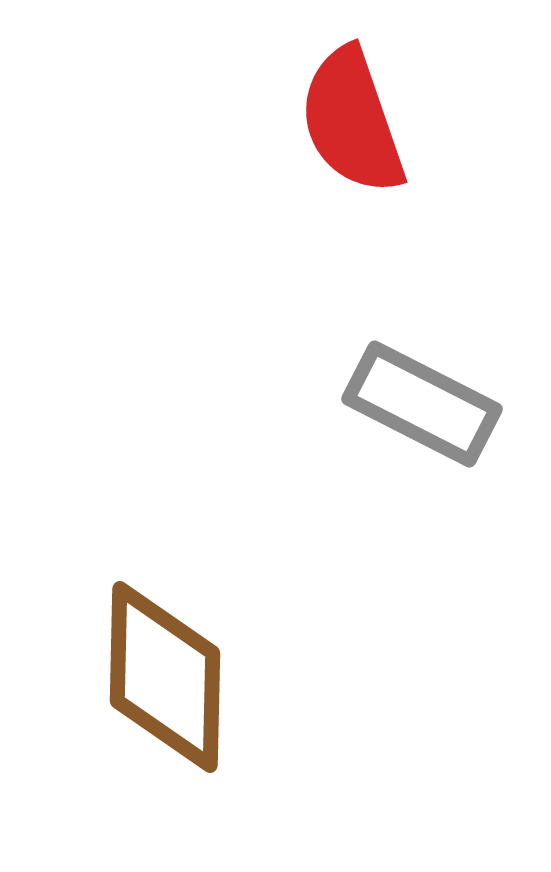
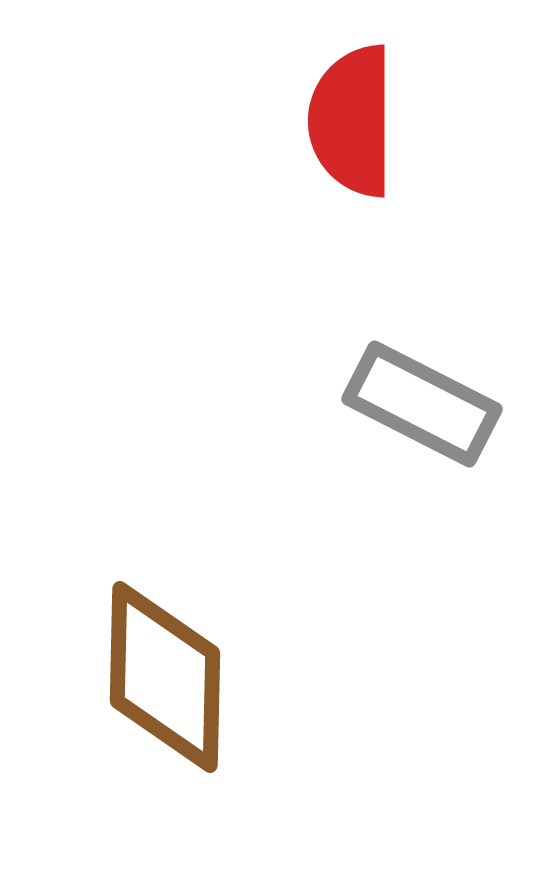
red semicircle: rotated 19 degrees clockwise
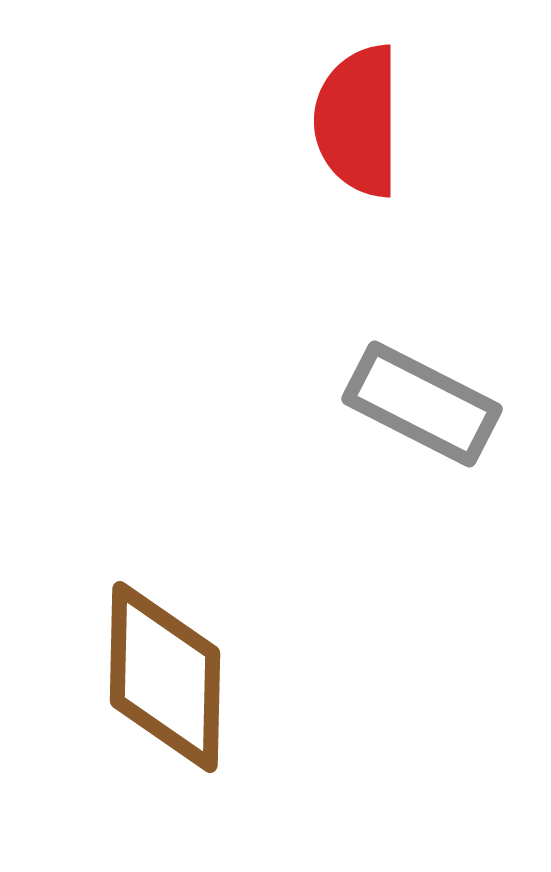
red semicircle: moved 6 px right
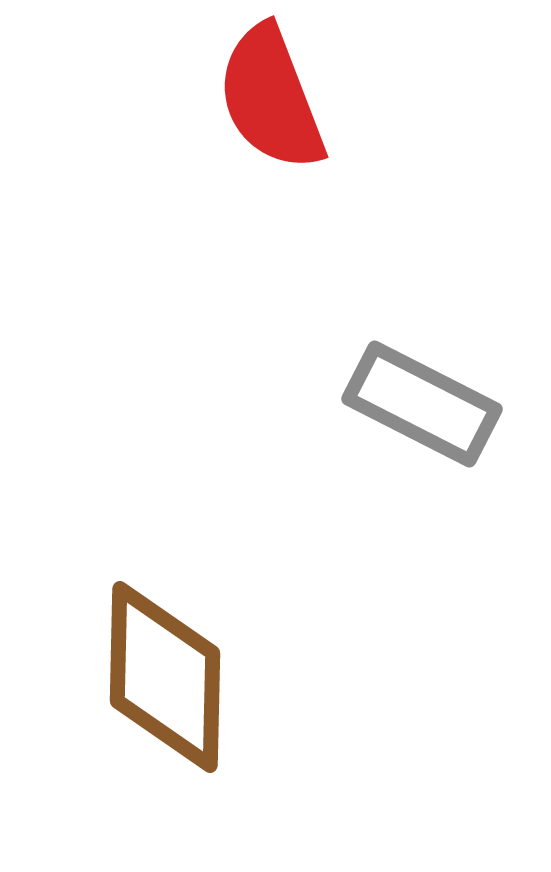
red semicircle: moved 87 px left, 23 px up; rotated 21 degrees counterclockwise
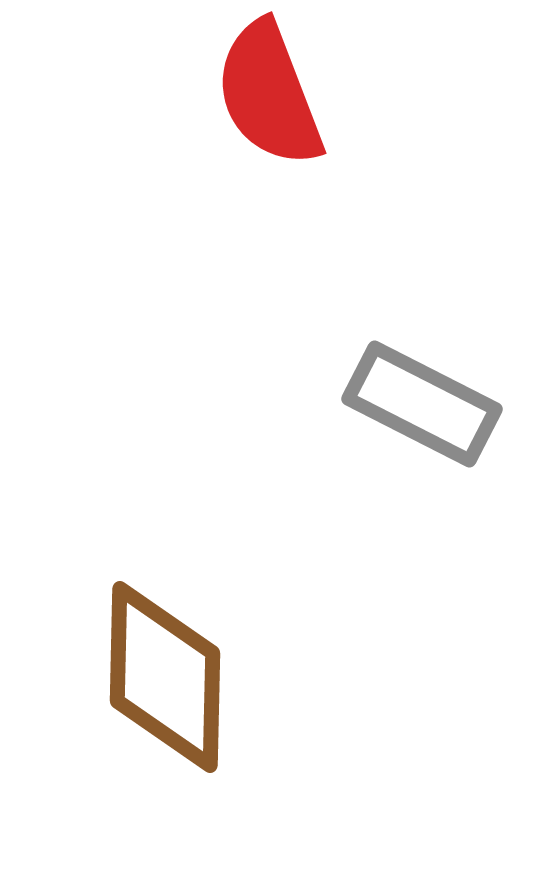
red semicircle: moved 2 px left, 4 px up
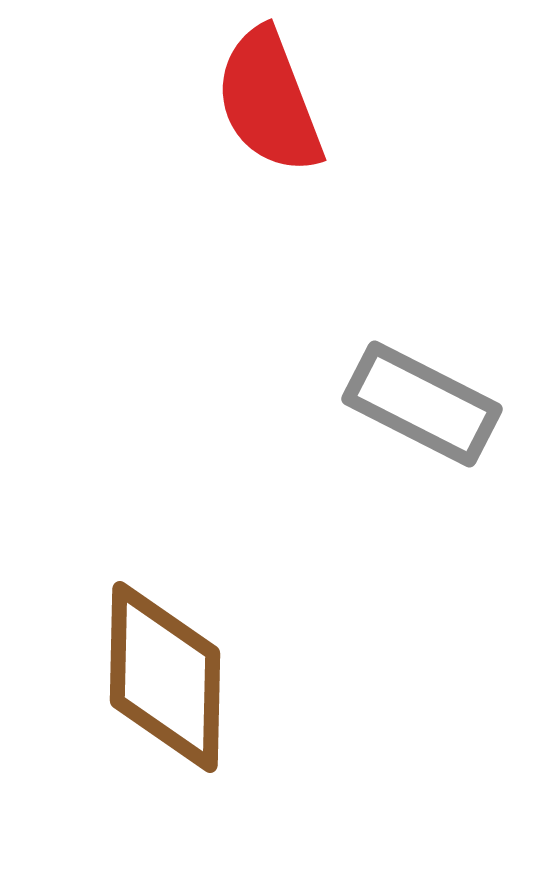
red semicircle: moved 7 px down
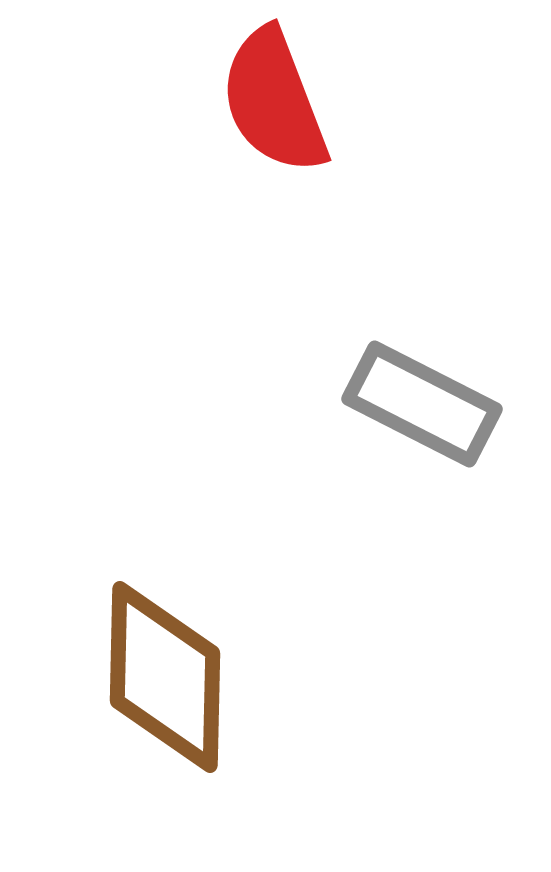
red semicircle: moved 5 px right
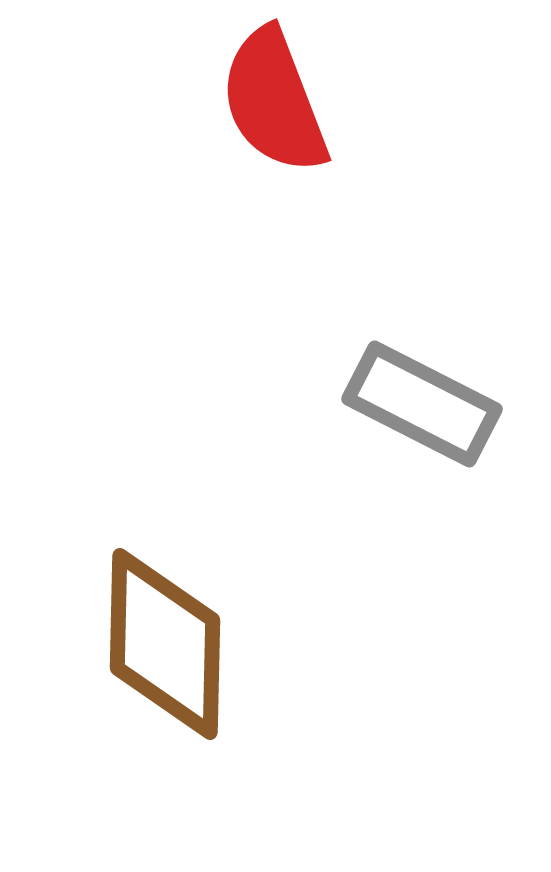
brown diamond: moved 33 px up
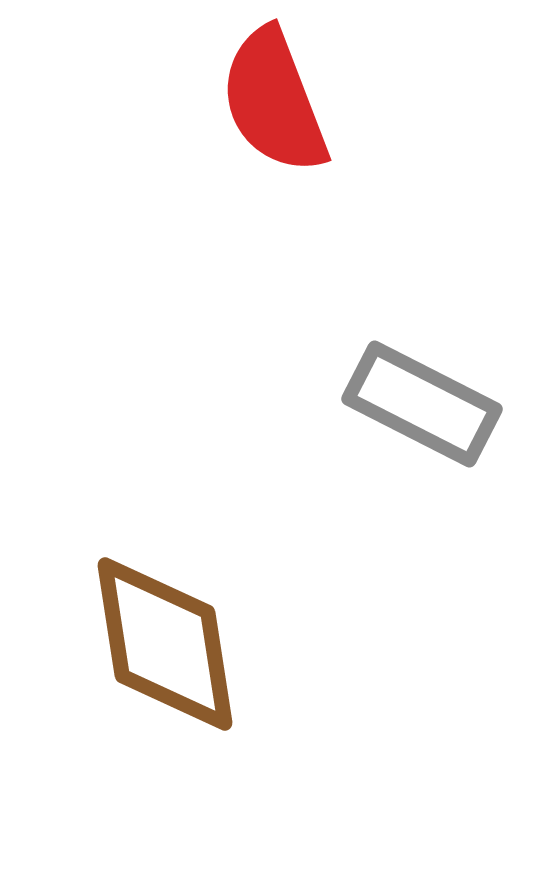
brown diamond: rotated 10 degrees counterclockwise
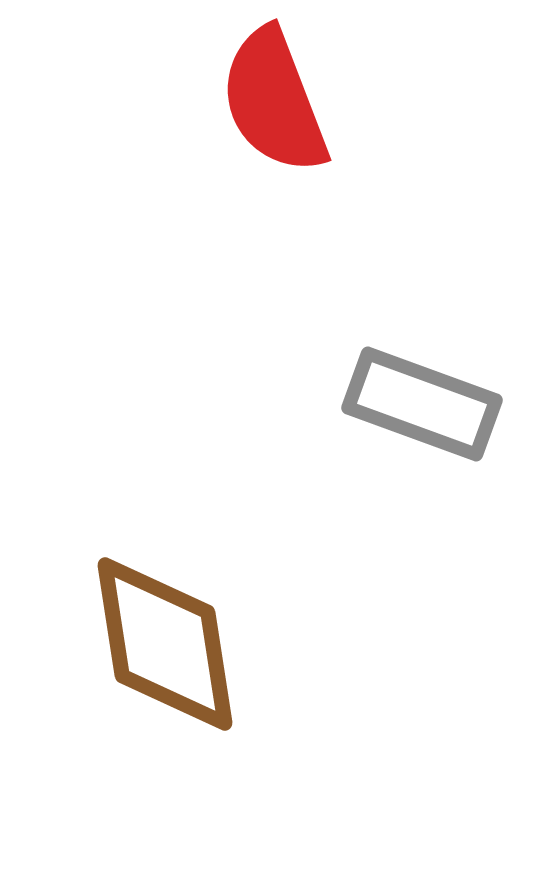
gray rectangle: rotated 7 degrees counterclockwise
